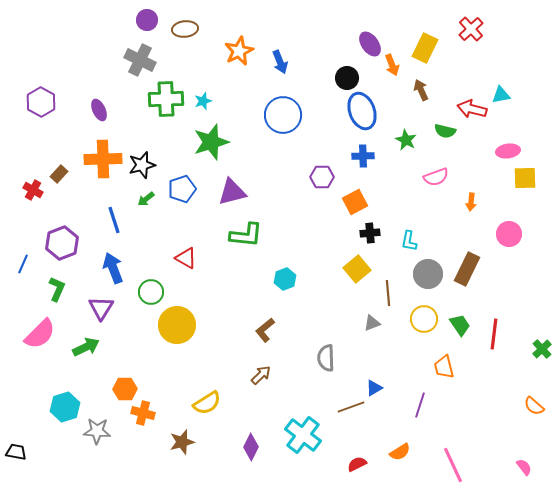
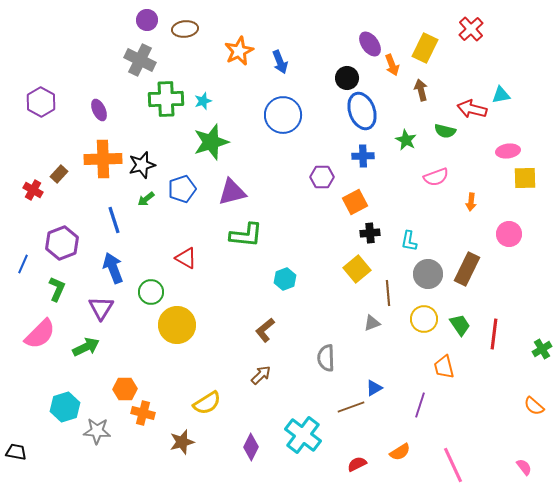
brown arrow at (421, 90): rotated 10 degrees clockwise
green cross at (542, 349): rotated 12 degrees clockwise
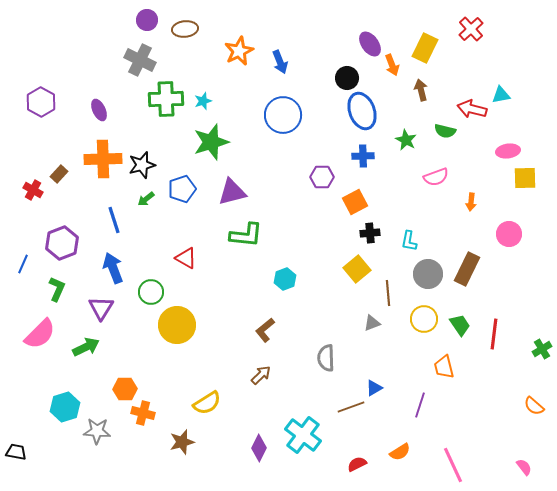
purple diamond at (251, 447): moved 8 px right, 1 px down
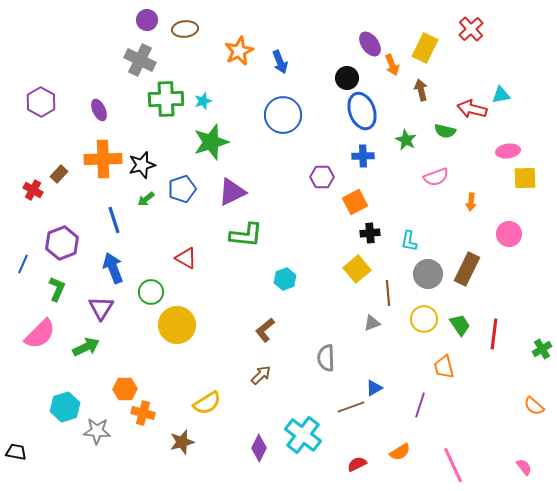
purple triangle at (232, 192): rotated 12 degrees counterclockwise
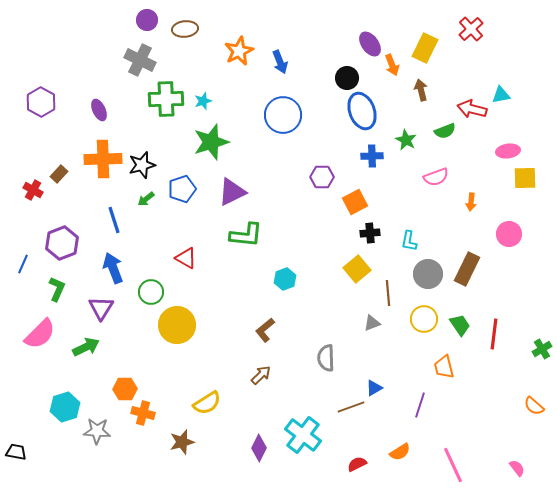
green semicircle at (445, 131): rotated 35 degrees counterclockwise
blue cross at (363, 156): moved 9 px right
pink semicircle at (524, 467): moved 7 px left, 1 px down
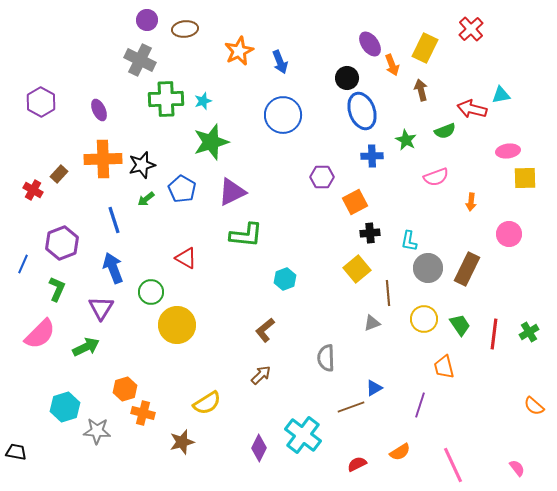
blue pentagon at (182, 189): rotated 24 degrees counterclockwise
gray circle at (428, 274): moved 6 px up
green cross at (542, 349): moved 13 px left, 17 px up
orange hexagon at (125, 389): rotated 15 degrees counterclockwise
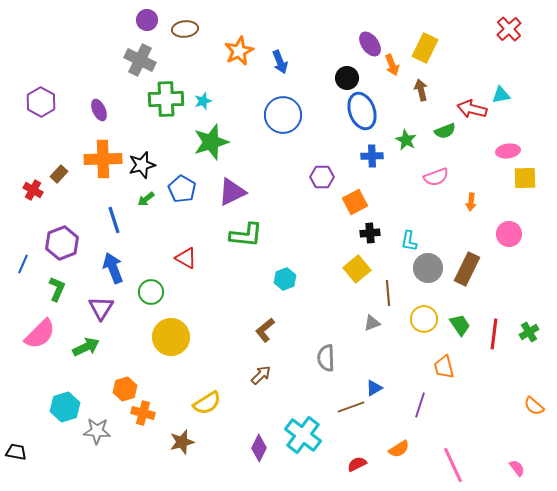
red cross at (471, 29): moved 38 px right
yellow circle at (177, 325): moved 6 px left, 12 px down
orange semicircle at (400, 452): moved 1 px left, 3 px up
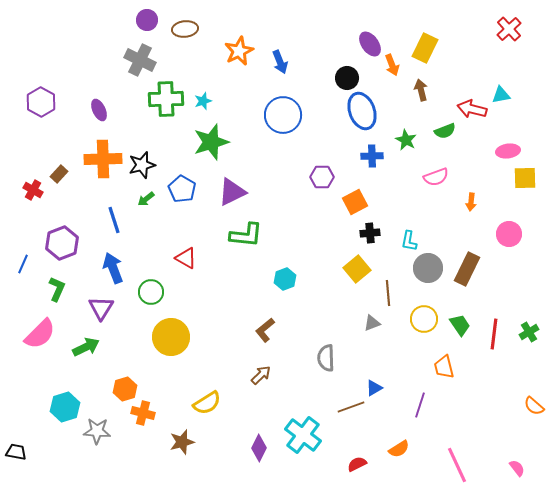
pink line at (453, 465): moved 4 px right
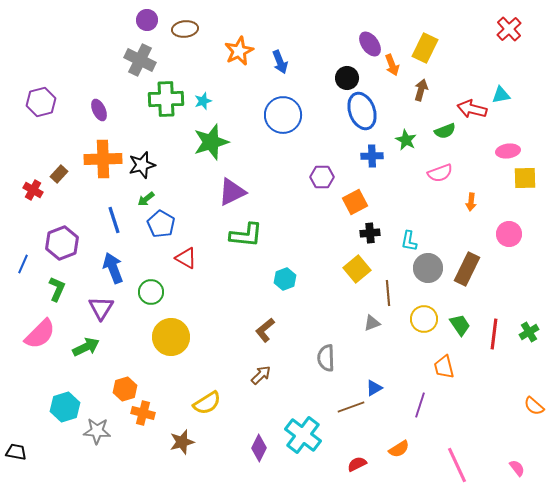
brown arrow at (421, 90): rotated 30 degrees clockwise
purple hexagon at (41, 102): rotated 16 degrees clockwise
pink semicircle at (436, 177): moved 4 px right, 4 px up
blue pentagon at (182, 189): moved 21 px left, 35 px down
